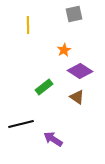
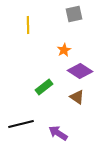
purple arrow: moved 5 px right, 6 px up
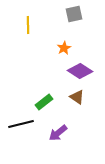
orange star: moved 2 px up
green rectangle: moved 15 px down
purple arrow: rotated 72 degrees counterclockwise
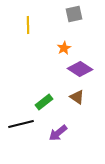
purple diamond: moved 2 px up
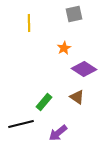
yellow line: moved 1 px right, 2 px up
purple diamond: moved 4 px right
green rectangle: rotated 12 degrees counterclockwise
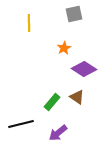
green rectangle: moved 8 px right
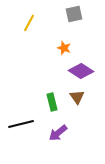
yellow line: rotated 30 degrees clockwise
orange star: rotated 24 degrees counterclockwise
purple diamond: moved 3 px left, 2 px down
brown triangle: rotated 21 degrees clockwise
green rectangle: rotated 54 degrees counterclockwise
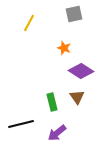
purple arrow: moved 1 px left
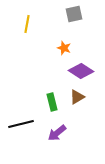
yellow line: moved 2 px left, 1 px down; rotated 18 degrees counterclockwise
brown triangle: rotated 35 degrees clockwise
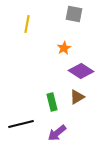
gray square: rotated 24 degrees clockwise
orange star: rotated 24 degrees clockwise
